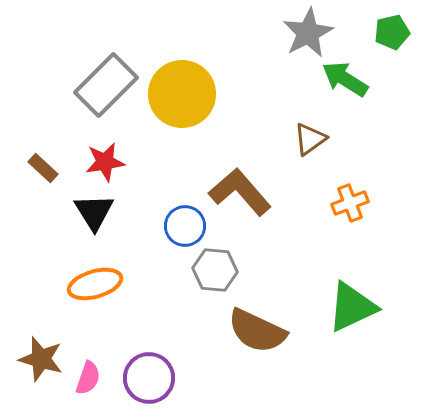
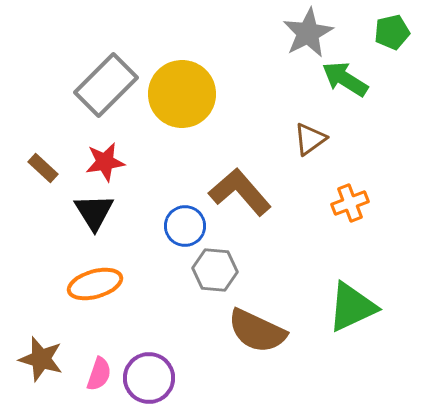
pink semicircle: moved 11 px right, 4 px up
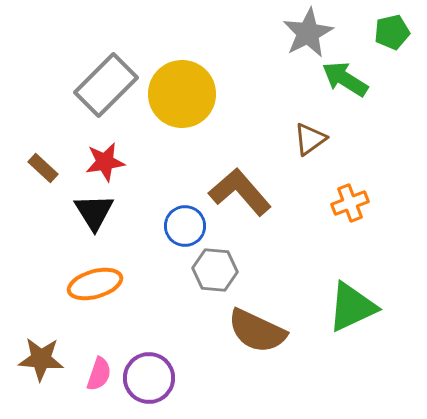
brown star: rotated 12 degrees counterclockwise
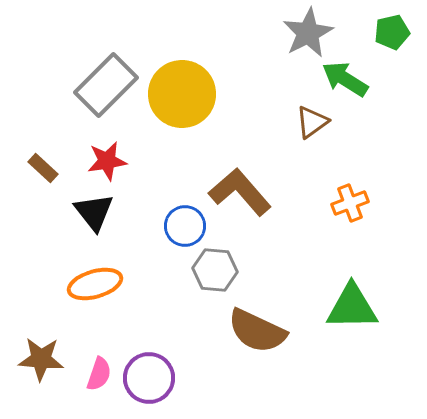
brown triangle: moved 2 px right, 17 px up
red star: moved 2 px right, 1 px up
black triangle: rotated 6 degrees counterclockwise
green triangle: rotated 24 degrees clockwise
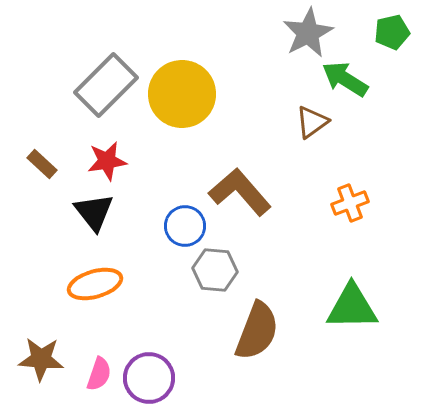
brown rectangle: moved 1 px left, 4 px up
brown semicircle: rotated 94 degrees counterclockwise
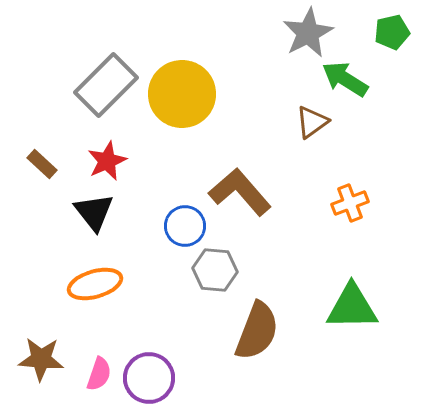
red star: rotated 15 degrees counterclockwise
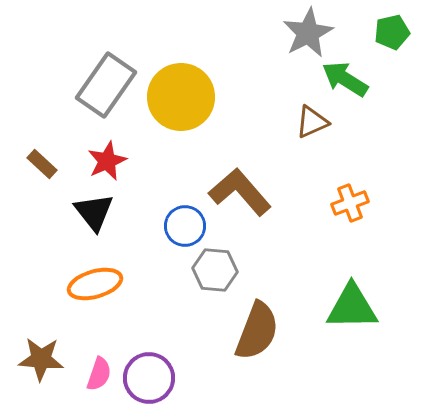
gray rectangle: rotated 10 degrees counterclockwise
yellow circle: moved 1 px left, 3 px down
brown triangle: rotated 12 degrees clockwise
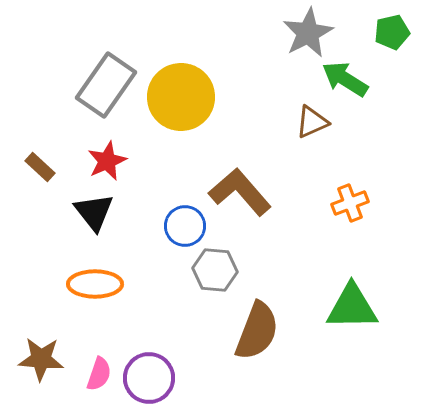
brown rectangle: moved 2 px left, 3 px down
orange ellipse: rotated 16 degrees clockwise
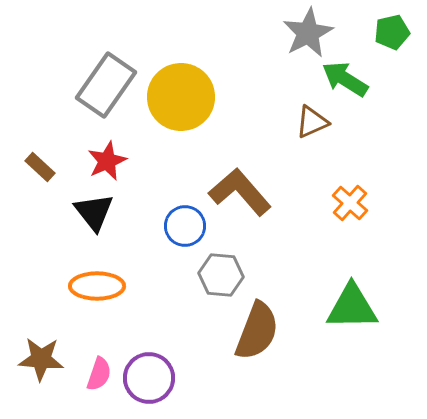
orange cross: rotated 27 degrees counterclockwise
gray hexagon: moved 6 px right, 5 px down
orange ellipse: moved 2 px right, 2 px down
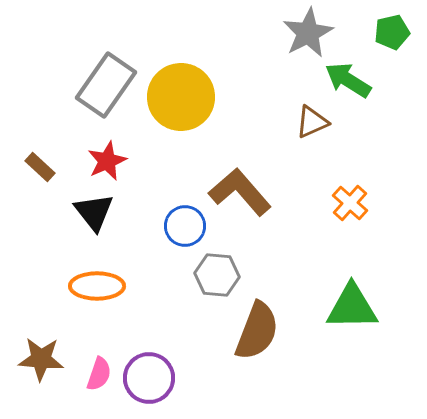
green arrow: moved 3 px right, 1 px down
gray hexagon: moved 4 px left
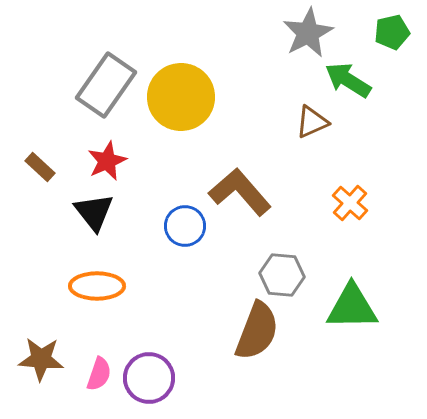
gray hexagon: moved 65 px right
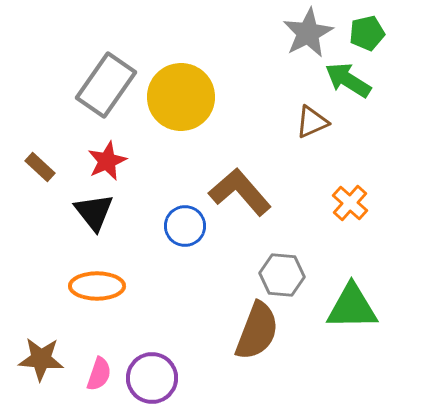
green pentagon: moved 25 px left, 1 px down
purple circle: moved 3 px right
